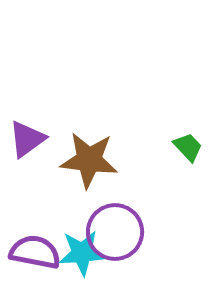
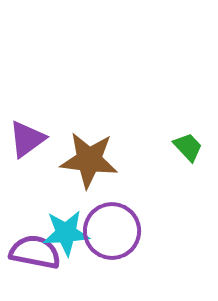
purple circle: moved 3 px left, 1 px up
cyan star: moved 16 px left, 20 px up
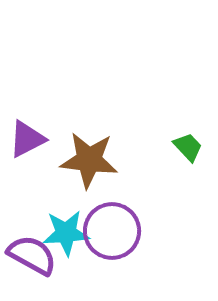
purple triangle: rotated 9 degrees clockwise
purple semicircle: moved 3 px left, 3 px down; rotated 18 degrees clockwise
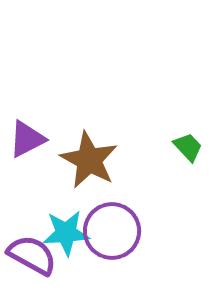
brown star: rotated 22 degrees clockwise
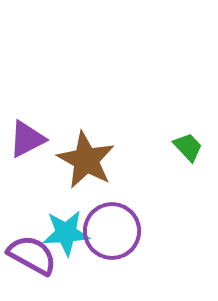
brown star: moved 3 px left
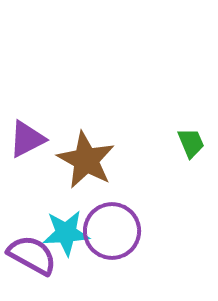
green trapezoid: moved 3 px right, 4 px up; rotated 20 degrees clockwise
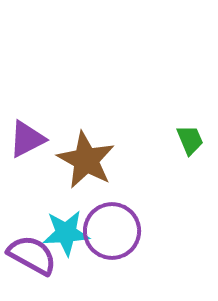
green trapezoid: moved 1 px left, 3 px up
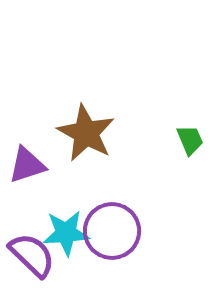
purple triangle: moved 26 px down; rotated 9 degrees clockwise
brown star: moved 27 px up
purple semicircle: rotated 15 degrees clockwise
